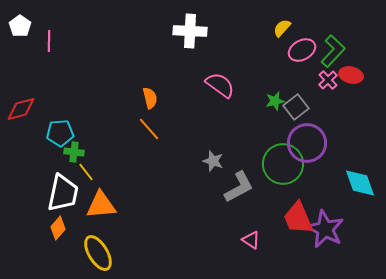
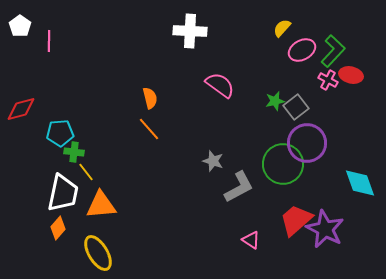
pink cross: rotated 18 degrees counterclockwise
red trapezoid: moved 2 px left, 2 px down; rotated 72 degrees clockwise
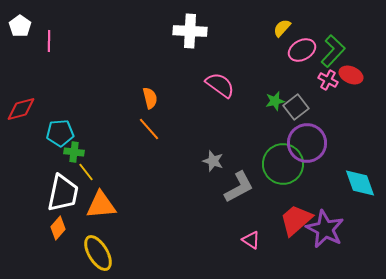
red ellipse: rotated 10 degrees clockwise
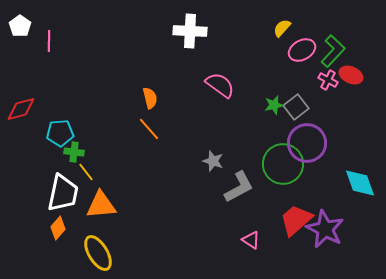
green star: moved 1 px left, 4 px down
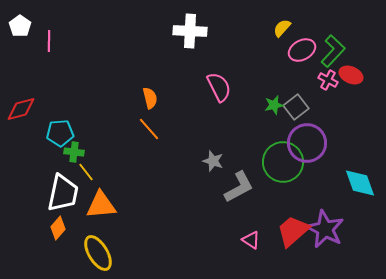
pink semicircle: moved 1 px left, 2 px down; rotated 28 degrees clockwise
green circle: moved 2 px up
red trapezoid: moved 3 px left, 11 px down
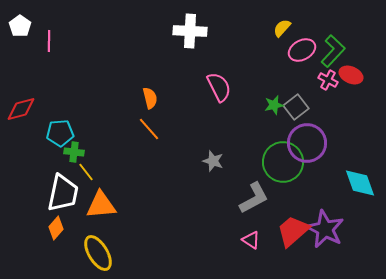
gray L-shape: moved 15 px right, 11 px down
orange diamond: moved 2 px left
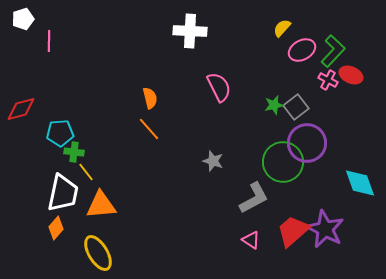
white pentagon: moved 3 px right, 7 px up; rotated 20 degrees clockwise
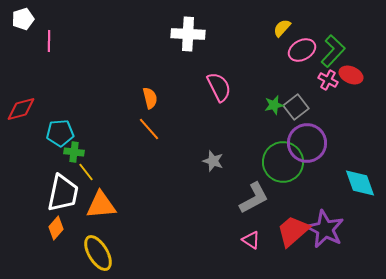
white cross: moved 2 px left, 3 px down
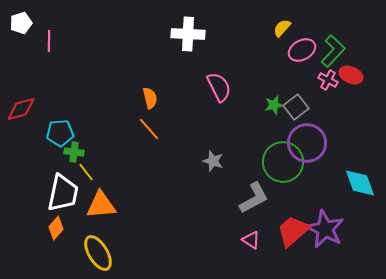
white pentagon: moved 2 px left, 4 px down
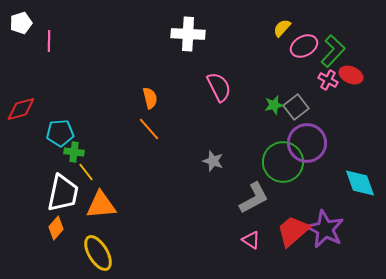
pink ellipse: moved 2 px right, 4 px up
